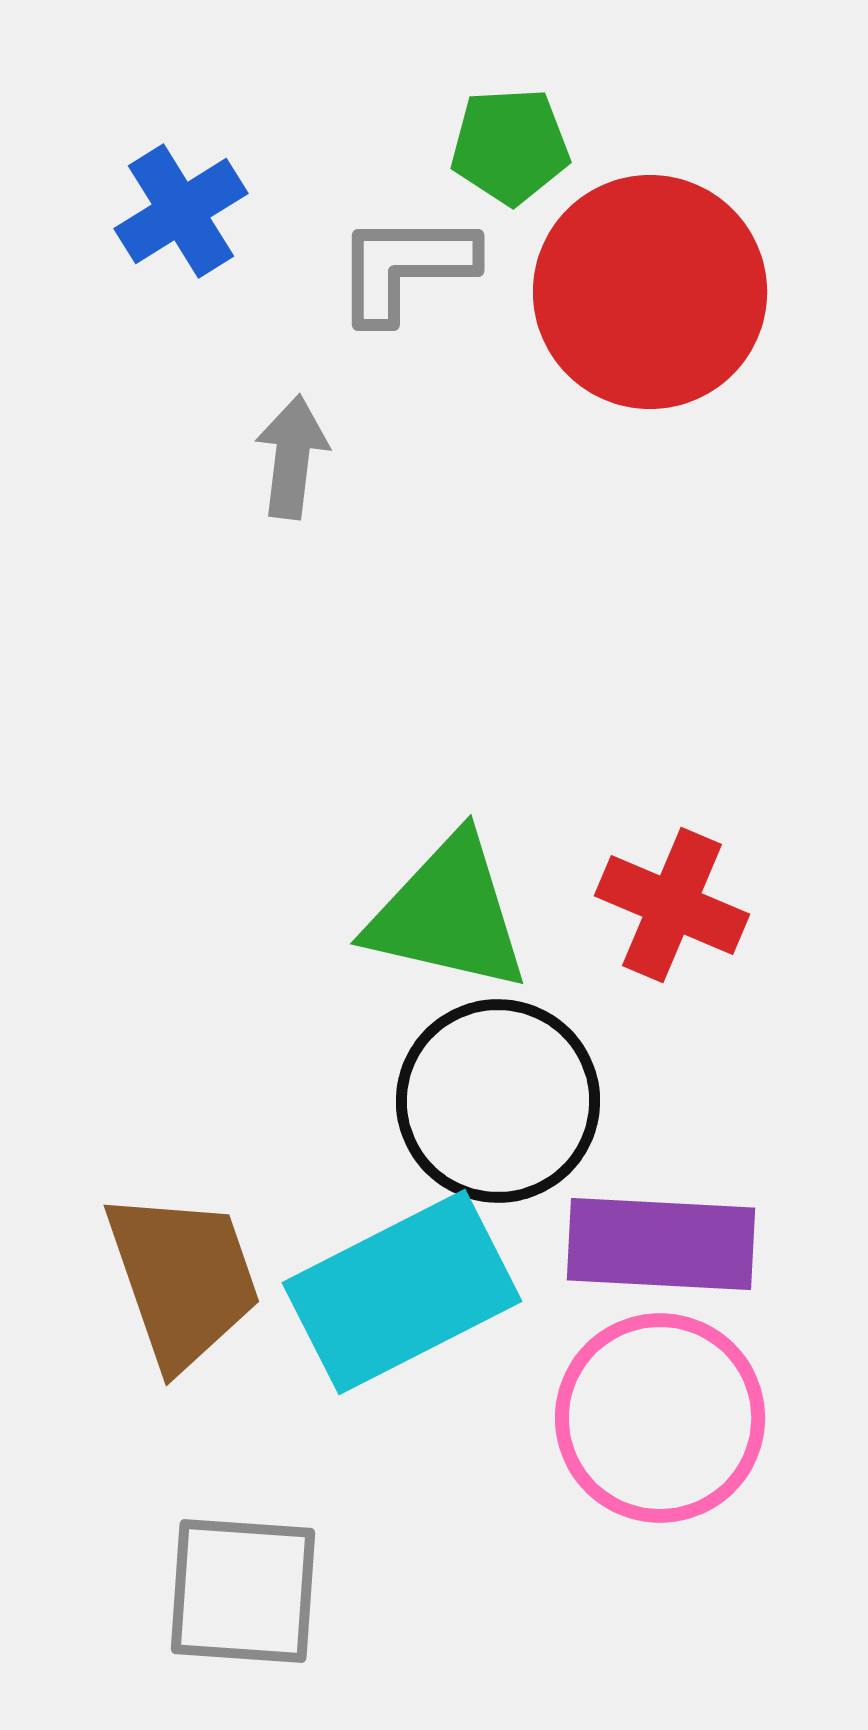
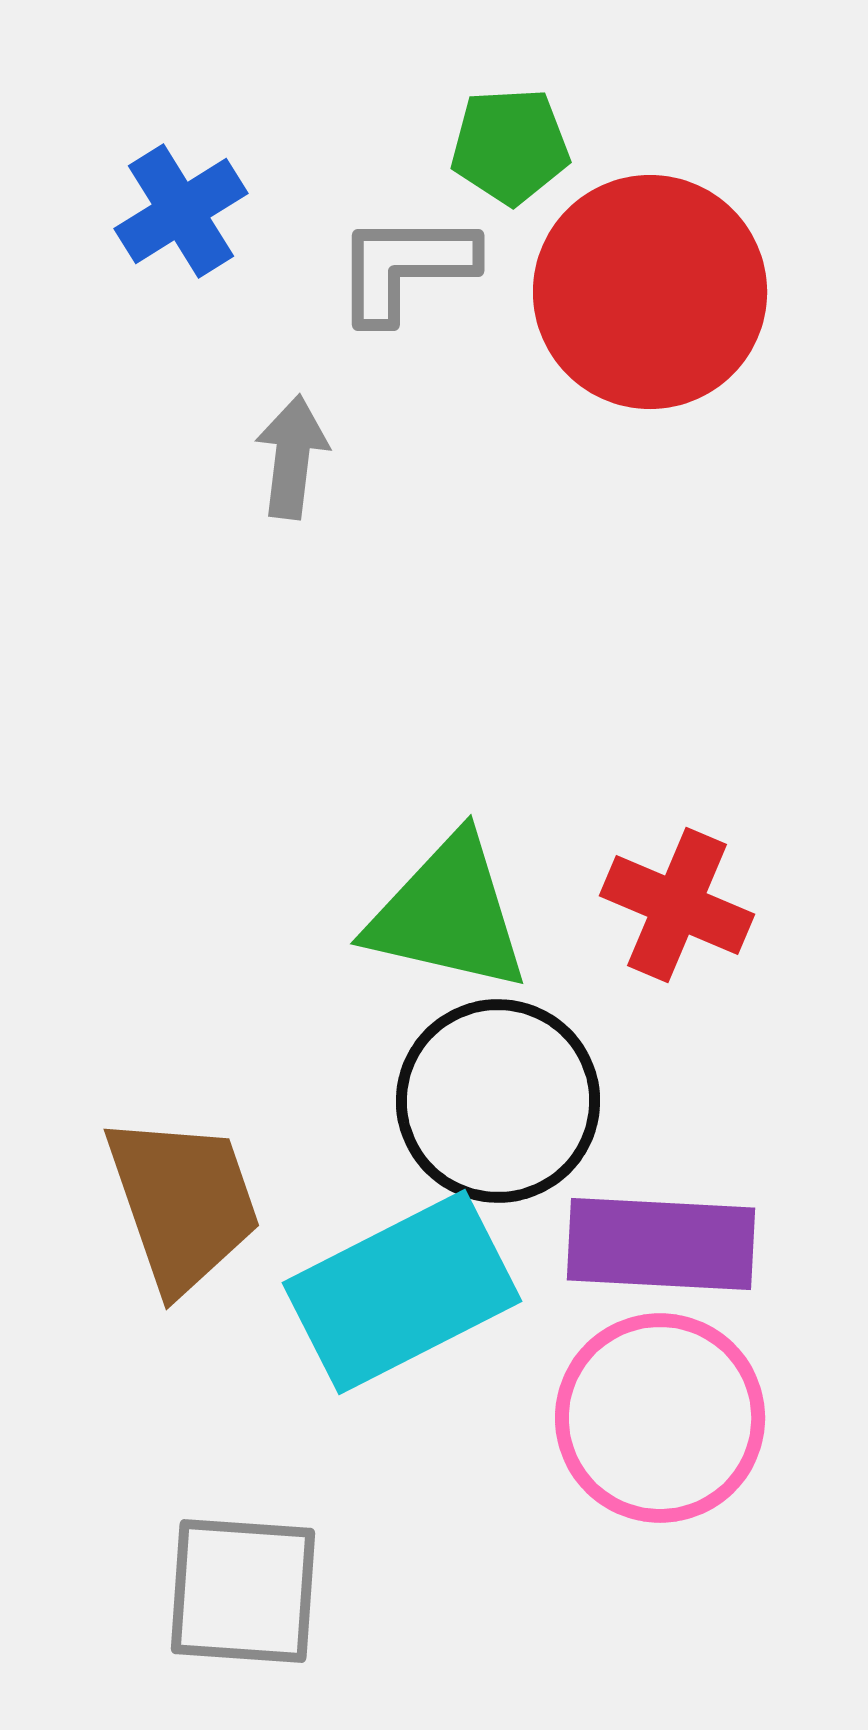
red cross: moved 5 px right
brown trapezoid: moved 76 px up
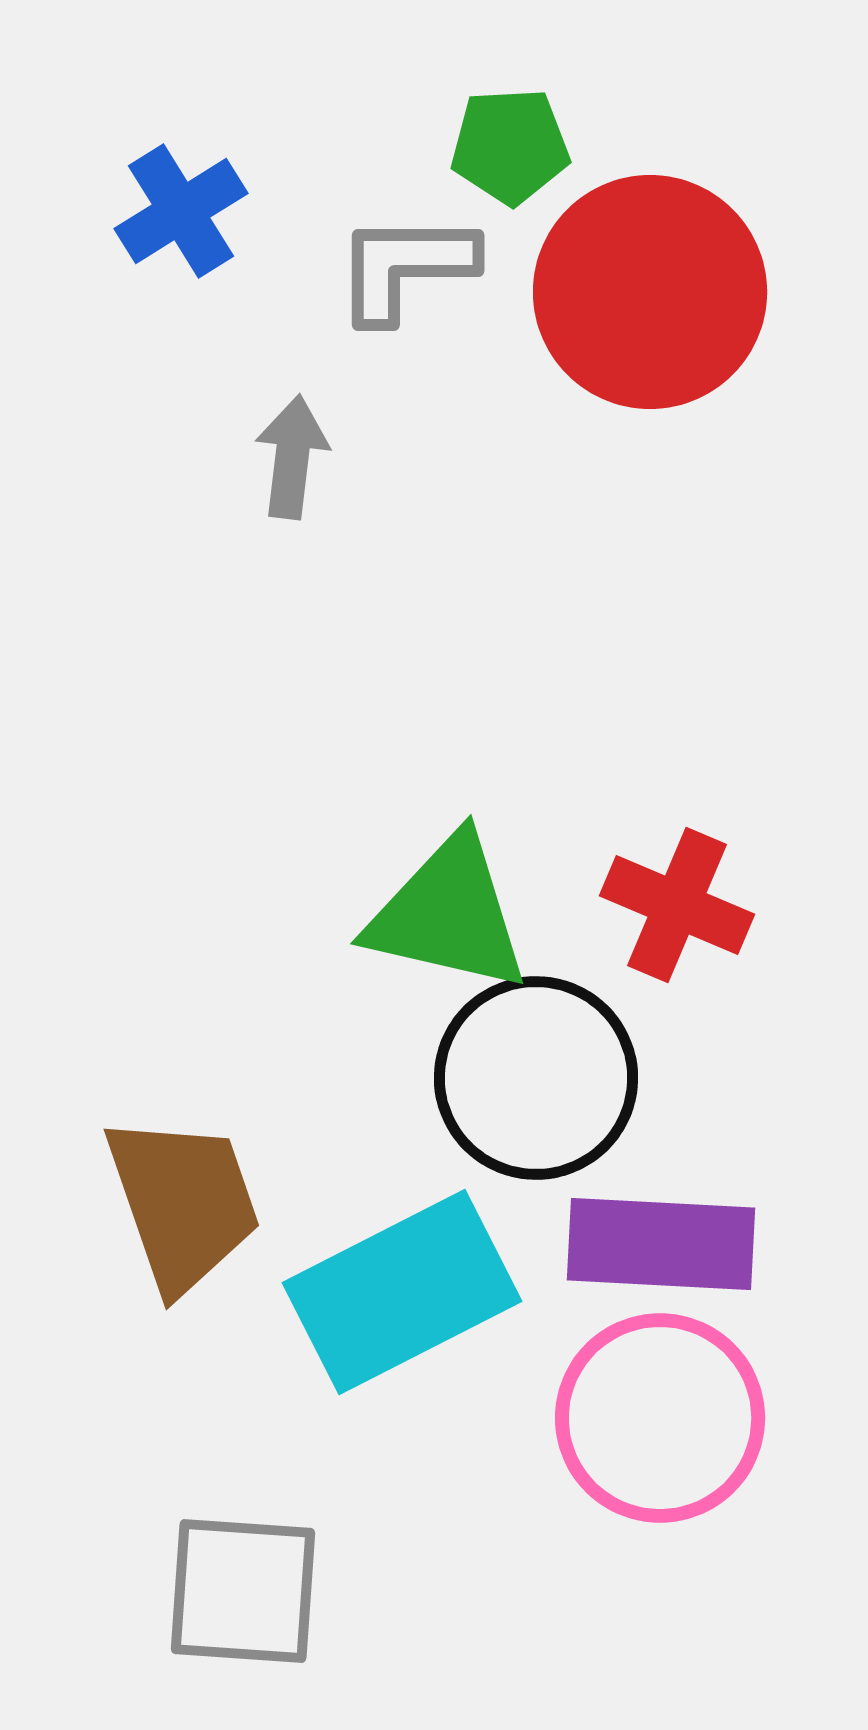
black circle: moved 38 px right, 23 px up
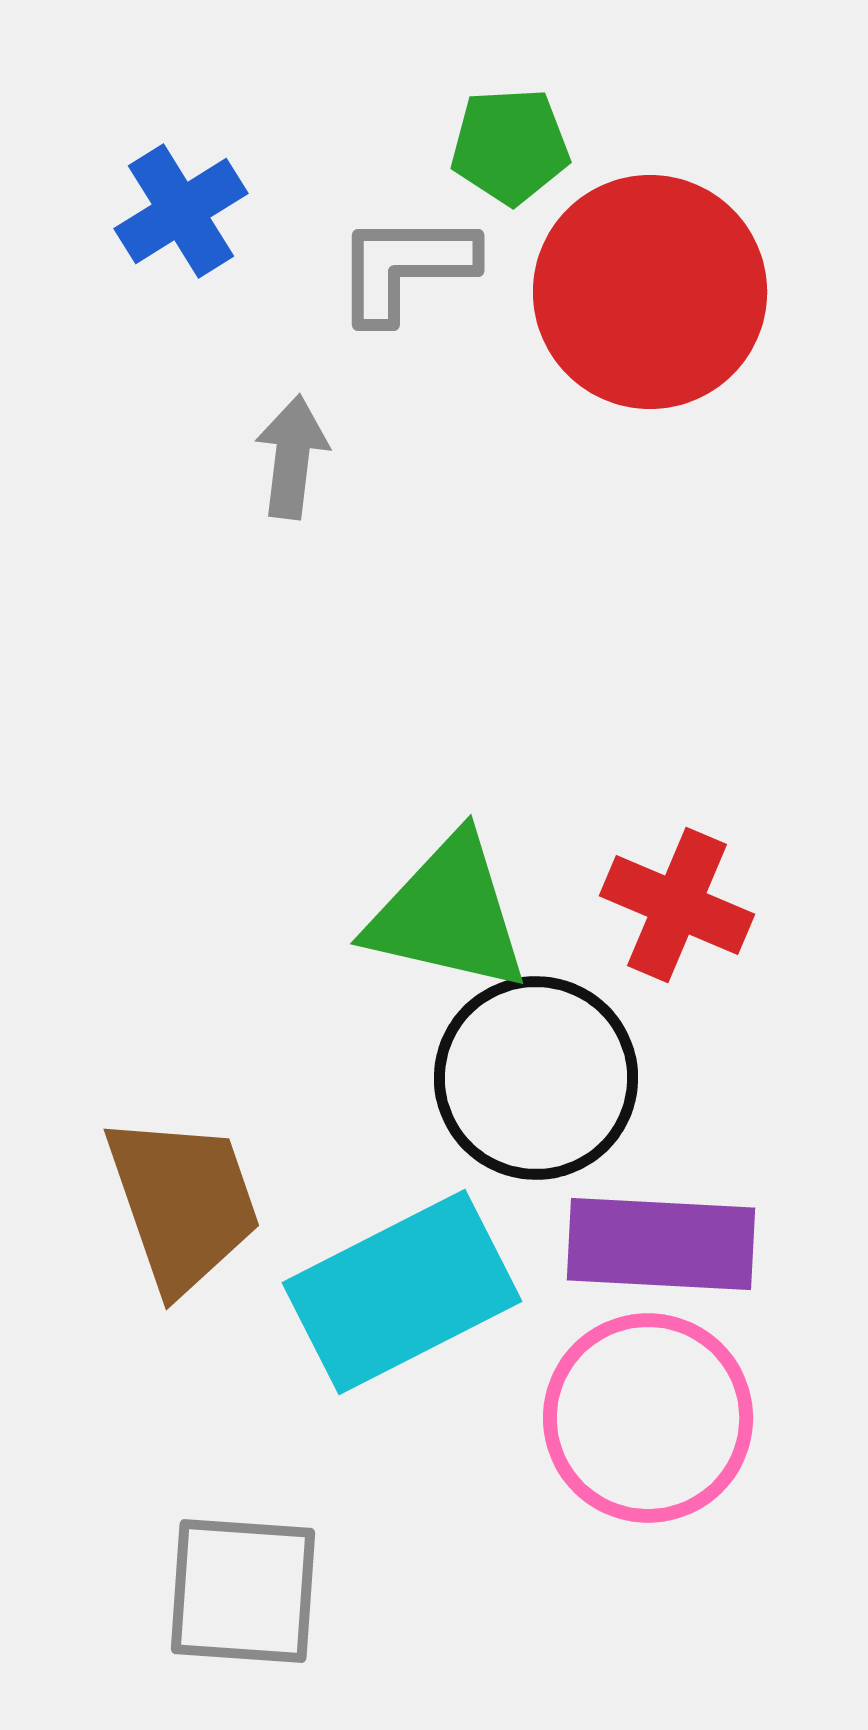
pink circle: moved 12 px left
